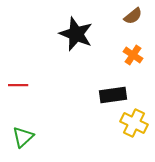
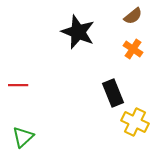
black star: moved 2 px right, 2 px up
orange cross: moved 6 px up
black rectangle: moved 2 px up; rotated 76 degrees clockwise
yellow cross: moved 1 px right, 1 px up
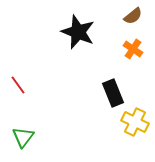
red line: rotated 54 degrees clockwise
green triangle: rotated 10 degrees counterclockwise
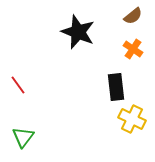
black rectangle: moved 3 px right, 6 px up; rotated 16 degrees clockwise
yellow cross: moved 3 px left, 3 px up
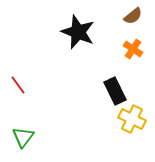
black rectangle: moved 1 px left, 4 px down; rotated 20 degrees counterclockwise
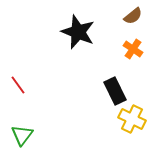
green triangle: moved 1 px left, 2 px up
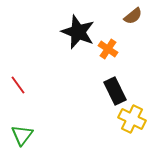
orange cross: moved 25 px left
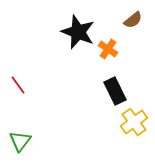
brown semicircle: moved 4 px down
yellow cross: moved 2 px right, 3 px down; rotated 28 degrees clockwise
green triangle: moved 2 px left, 6 px down
